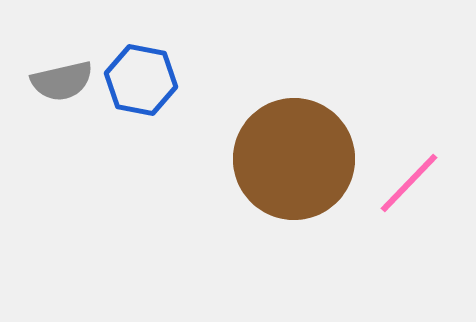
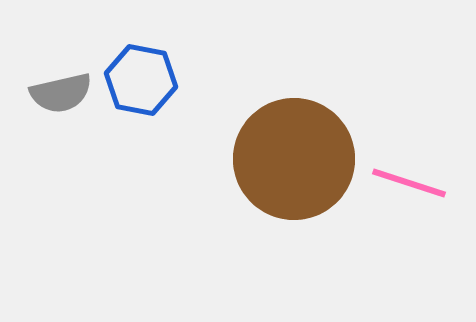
gray semicircle: moved 1 px left, 12 px down
pink line: rotated 64 degrees clockwise
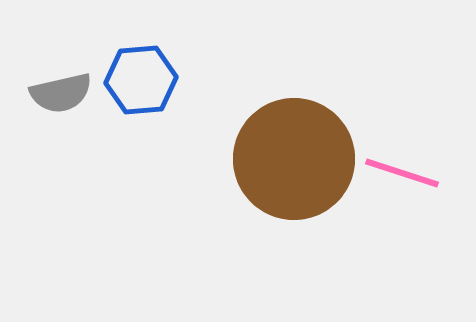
blue hexagon: rotated 16 degrees counterclockwise
pink line: moved 7 px left, 10 px up
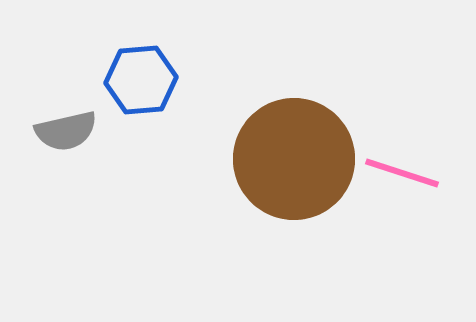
gray semicircle: moved 5 px right, 38 px down
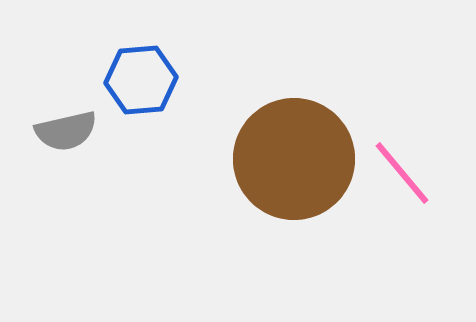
pink line: rotated 32 degrees clockwise
